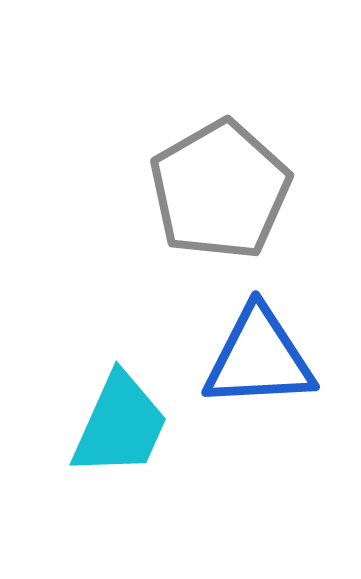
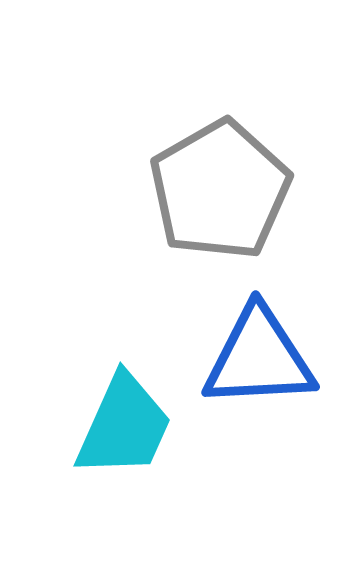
cyan trapezoid: moved 4 px right, 1 px down
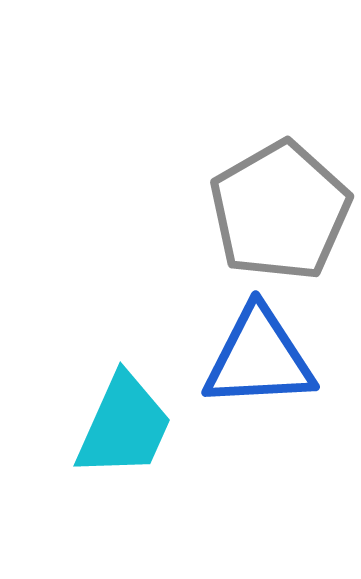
gray pentagon: moved 60 px right, 21 px down
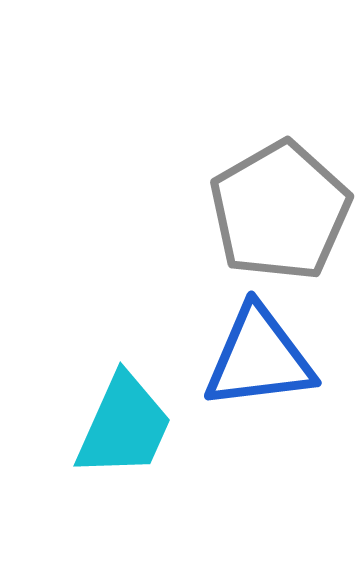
blue triangle: rotated 4 degrees counterclockwise
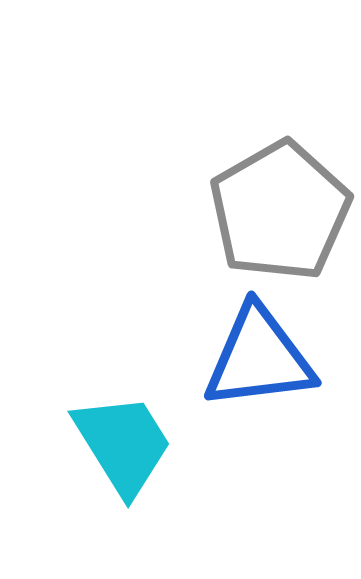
cyan trapezoid: moved 1 px left, 18 px down; rotated 56 degrees counterclockwise
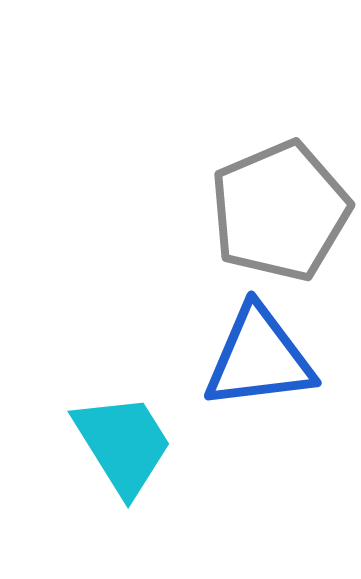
gray pentagon: rotated 7 degrees clockwise
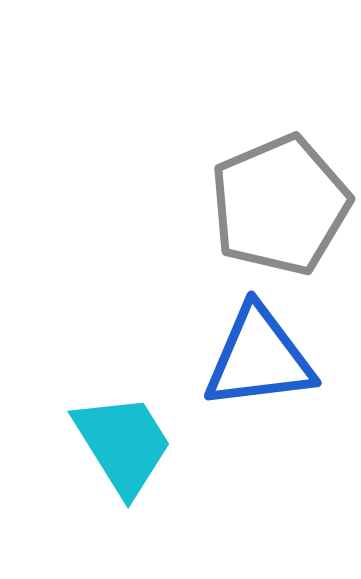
gray pentagon: moved 6 px up
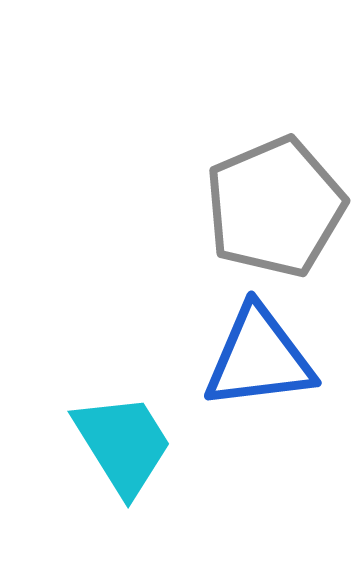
gray pentagon: moved 5 px left, 2 px down
